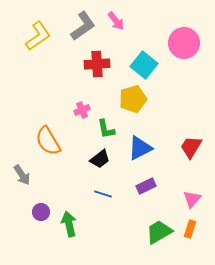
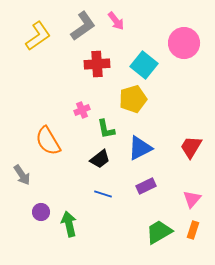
orange rectangle: moved 3 px right, 1 px down
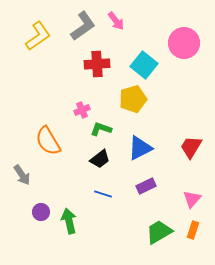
green L-shape: moved 5 px left; rotated 120 degrees clockwise
green arrow: moved 3 px up
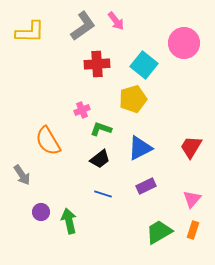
yellow L-shape: moved 8 px left, 4 px up; rotated 36 degrees clockwise
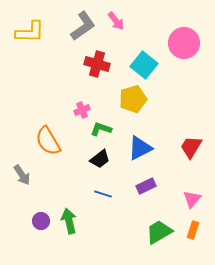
red cross: rotated 20 degrees clockwise
purple circle: moved 9 px down
